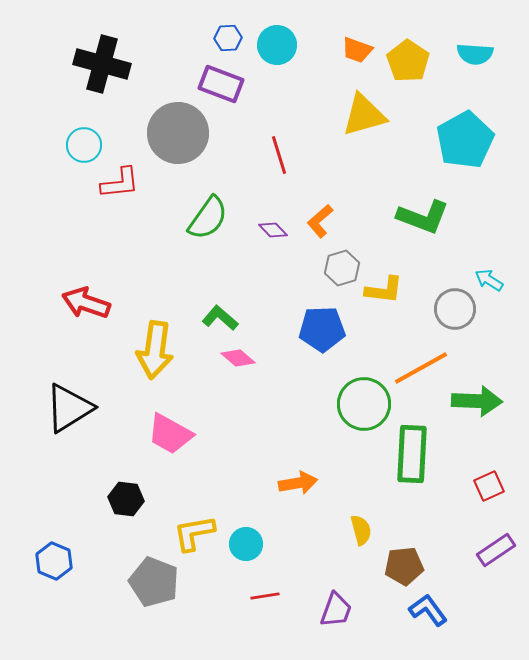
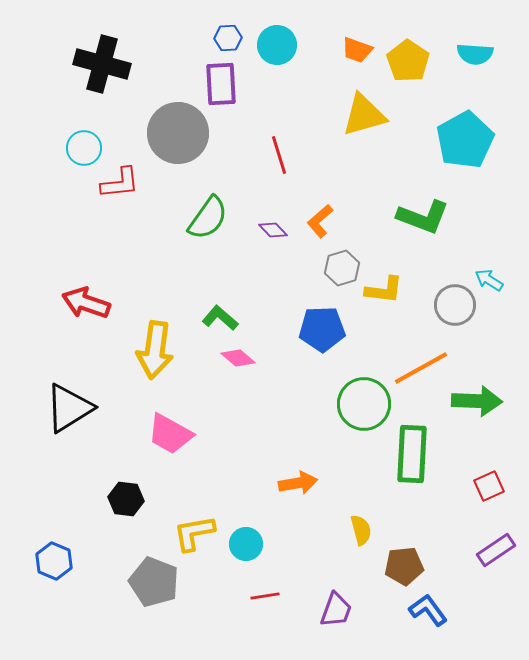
purple rectangle at (221, 84): rotated 66 degrees clockwise
cyan circle at (84, 145): moved 3 px down
gray circle at (455, 309): moved 4 px up
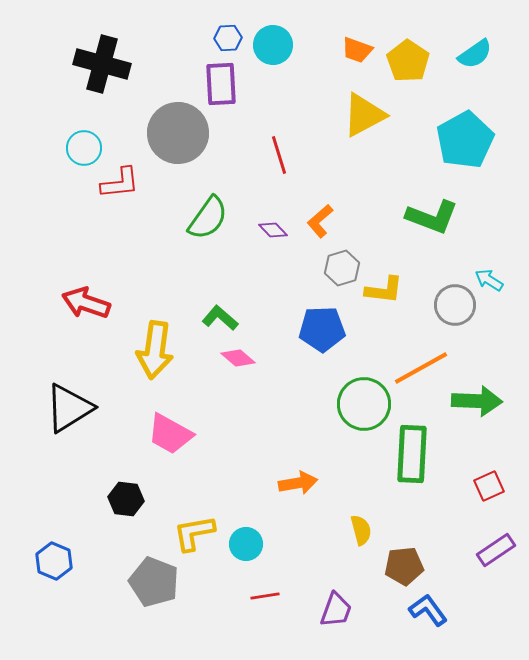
cyan circle at (277, 45): moved 4 px left
cyan semicircle at (475, 54): rotated 39 degrees counterclockwise
yellow triangle at (364, 115): rotated 12 degrees counterclockwise
green L-shape at (423, 217): moved 9 px right
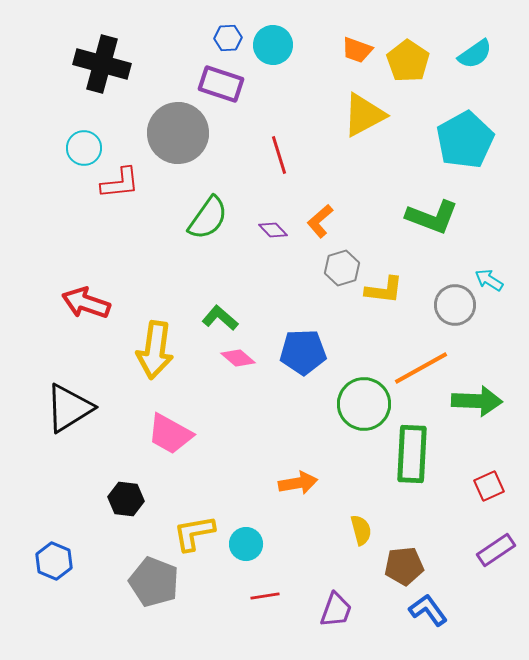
purple rectangle at (221, 84): rotated 69 degrees counterclockwise
blue pentagon at (322, 329): moved 19 px left, 23 px down
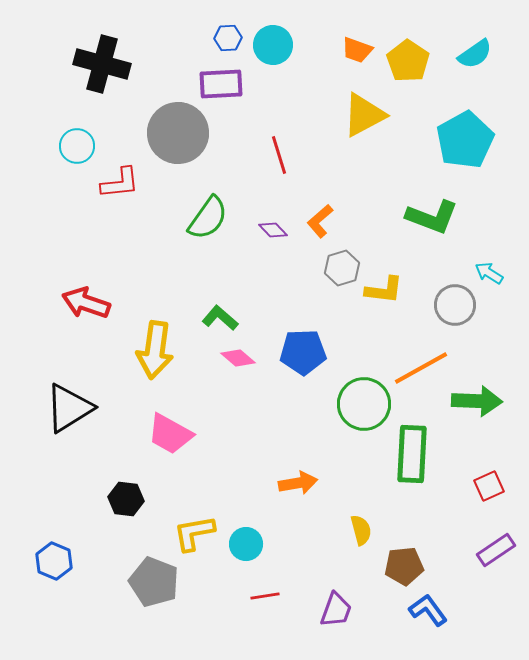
purple rectangle at (221, 84): rotated 21 degrees counterclockwise
cyan circle at (84, 148): moved 7 px left, 2 px up
cyan arrow at (489, 280): moved 7 px up
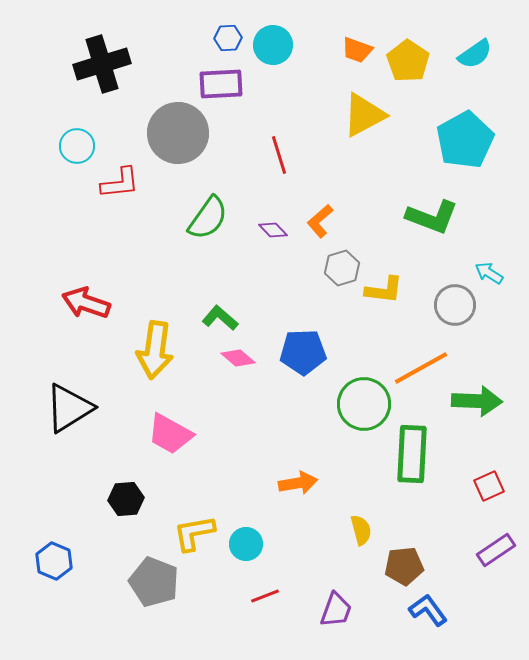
black cross at (102, 64): rotated 32 degrees counterclockwise
black hexagon at (126, 499): rotated 12 degrees counterclockwise
red line at (265, 596): rotated 12 degrees counterclockwise
